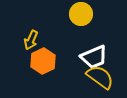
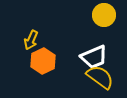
yellow circle: moved 23 px right, 1 px down
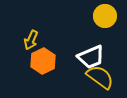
yellow circle: moved 1 px right, 1 px down
white trapezoid: moved 3 px left
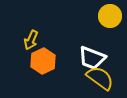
yellow circle: moved 5 px right
white trapezoid: moved 1 px right, 1 px down; rotated 44 degrees clockwise
yellow semicircle: moved 1 px down
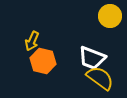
yellow arrow: moved 1 px right, 1 px down
orange hexagon: rotated 20 degrees counterclockwise
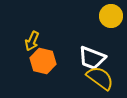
yellow circle: moved 1 px right
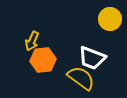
yellow circle: moved 1 px left, 3 px down
orange hexagon: moved 1 px up; rotated 20 degrees counterclockwise
yellow semicircle: moved 19 px left
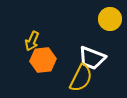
yellow semicircle: rotated 80 degrees clockwise
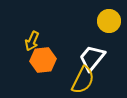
yellow circle: moved 1 px left, 2 px down
white trapezoid: rotated 108 degrees clockwise
yellow semicircle: moved 2 px right, 2 px down
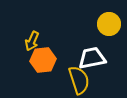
yellow circle: moved 3 px down
white trapezoid: rotated 40 degrees clockwise
yellow semicircle: moved 4 px left; rotated 44 degrees counterclockwise
